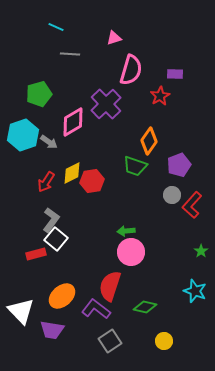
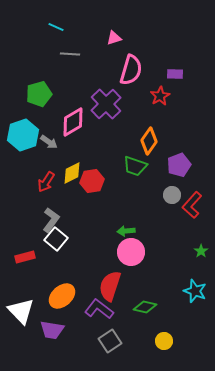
red rectangle: moved 11 px left, 3 px down
purple L-shape: moved 3 px right
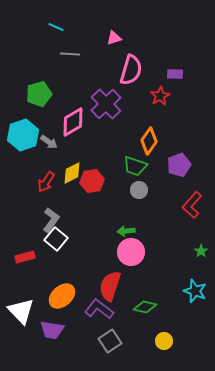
gray circle: moved 33 px left, 5 px up
